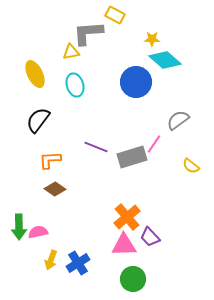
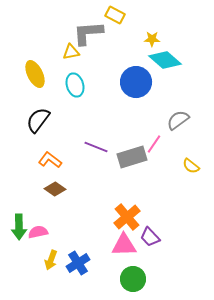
orange L-shape: rotated 40 degrees clockwise
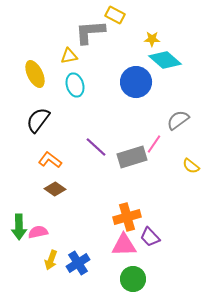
gray L-shape: moved 2 px right, 1 px up
yellow triangle: moved 2 px left, 4 px down
purple line: rotated 20 degrees clockwise
orange cross: rotated 24 degrees clockwise
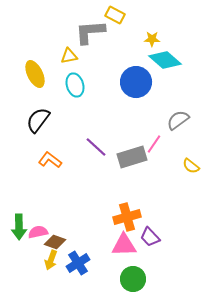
brown diamond: moved 53 px down; rotated 15 degrees counterclockwise
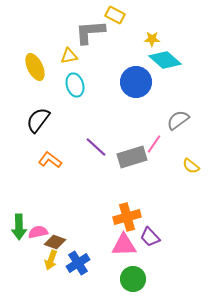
yellow ellipse: moved 7 px up
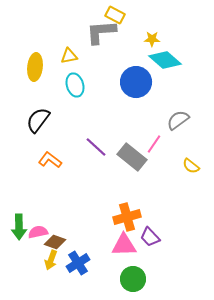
gray L-shape: moved 11 px right
yellow ellipse: rotated 32 degrees clockwise
gray rectangle: rotated 56 degrees clockwise
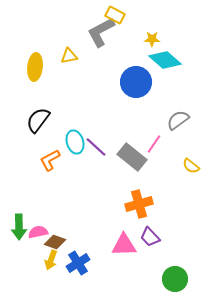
gray L-shape: rotated 24 degrees counterclockwise
cyan ellipse: moved 57 px down
orange L-shape: rotated 65 degrees counterclockwise
orange cross: moved 12 px right, 13 px up
green circle: moved 42 px right
